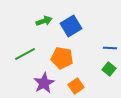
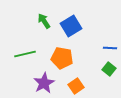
green arrow: rotated 105 degrees counterclockwise
green line: rotated 15 degrees clockwise
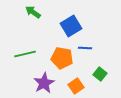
green arrow: moved 11 px left, 9 px up; rotated 21 degrees counterclockwise
blue line: moved 25 px left
green square: moved 9 px left, 5 px down
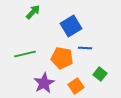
green arrow: rotated 98 degrees clockwise
